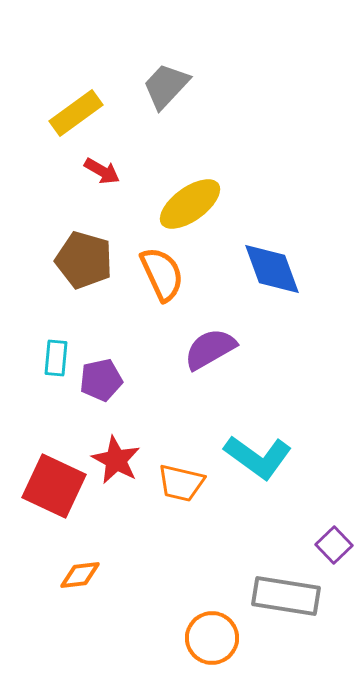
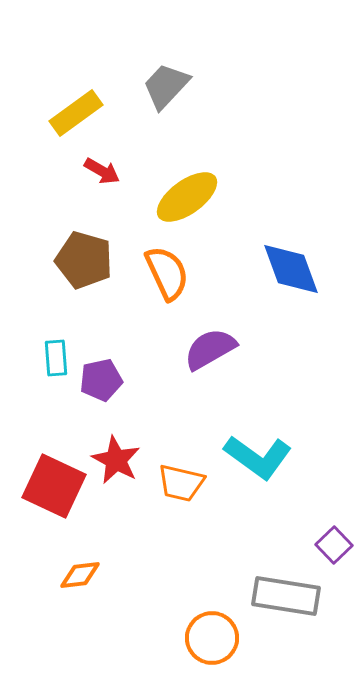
yellow ellipse: moved 3 px left, 7 px up
blue diamond: moved 19 px right
orange semicircle: moved 5 px right, 1 px up
cyan rectangle: rotated 9 degrees counterclockwise
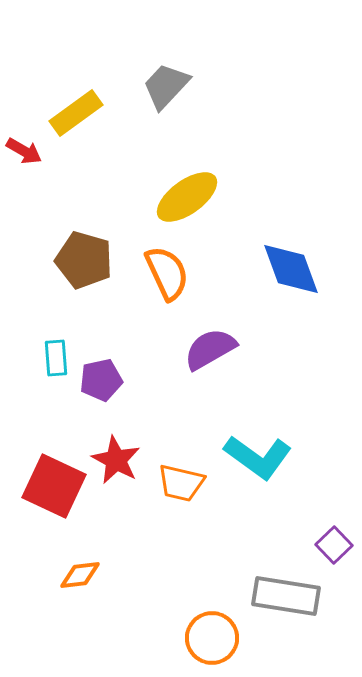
red arrow: moved 78 px left, 20 px up
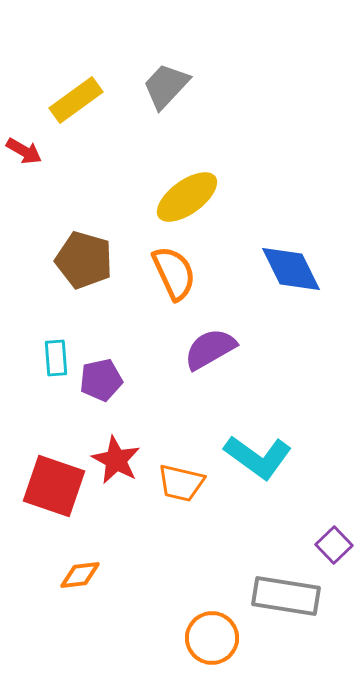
yellow rectangle: moved 13 px up
blue diamond: rotated 6 degrees counterclockwise
orange semicircle: moved 7 px right
red square: rotated 6 degrees counterclockwise
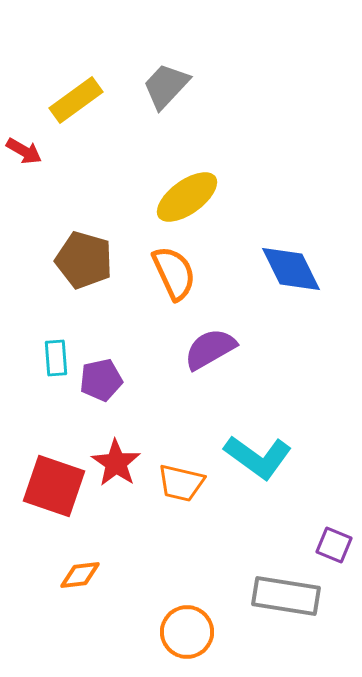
red star: moved 3 px down; rotated 6 degrees clockwise
purple square: rotated 24 degrees counterclockwise
orange circle: moved 25 px left, 6 px up
